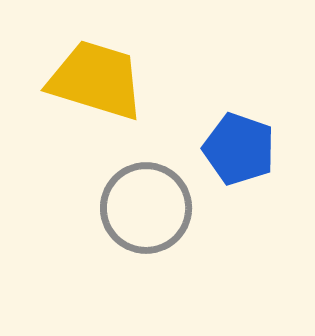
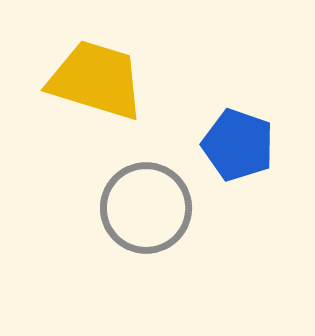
blue pentagon: moved 1 px left, 4 px up
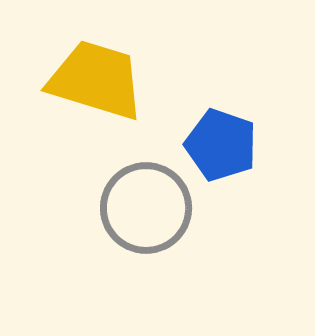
blue pentagon: moved 17 px left
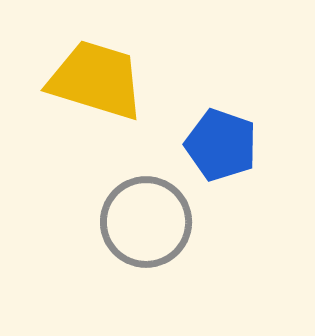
gray circle: moved 14 px down
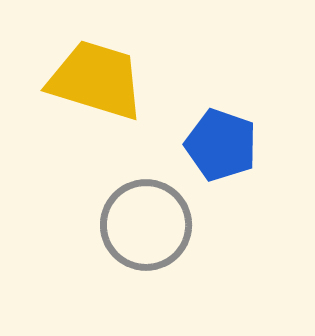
gray circle: moved 3 px down
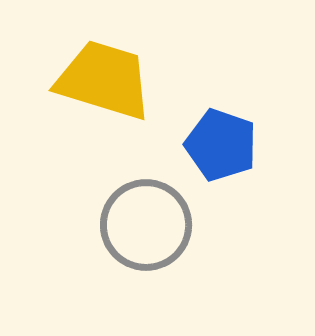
yellow trapezoid: moved 8 px right
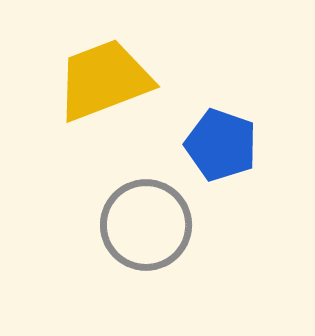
yellow trapezoid: rotated 38 degrees counterclockwise
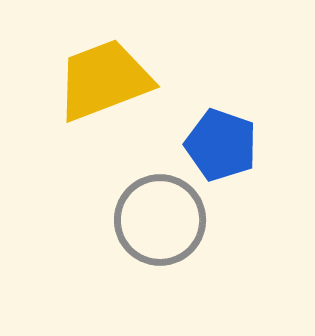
gray circle: moved 14 px right, 5 px up
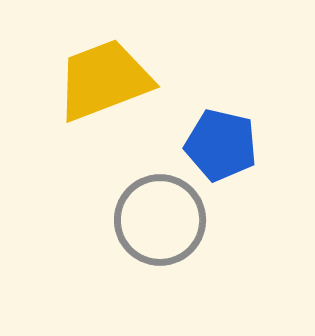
blue pentagon: rotated 6 degrees counterclockwise
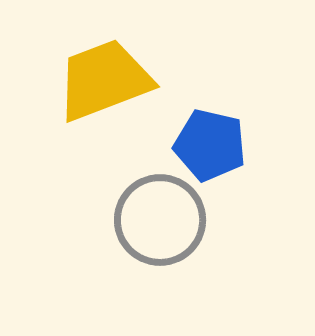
blue pentagon: moved 11 px left
